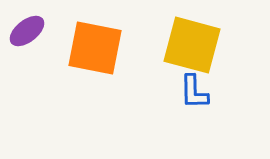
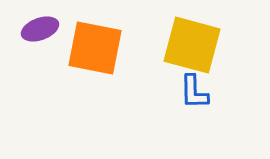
purple ellipse: moved 13 px right, 2 px up; rotated 18 degrees clockwise
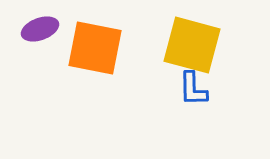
blue L-shape: moved 1 px left, 3 px up
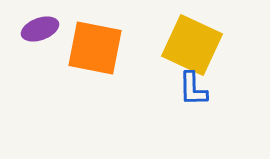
yellow square: rotated 10 degrees clockwise
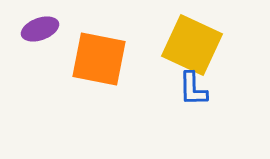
orange square: moved 4 px right, 11 px down
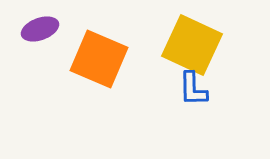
orange square: rotated 12 degrees clockwise
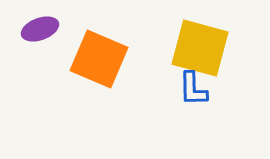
yellow square: moved 8 px right, 3 px down; rotated 10 degrees counterclockwise
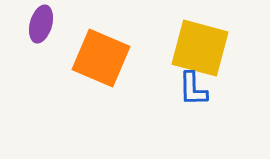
purple ellipse: moved 1 px right, 5 px up; rotated 54 degrees counterclockwise
orange square: moved 2 px right, 1 px up
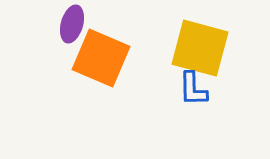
purple ellipse: moved 31 px right
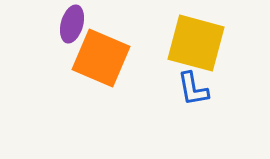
yellow square: moved 4 px left, 5 px up
blue L-shape: rotated 9 degrees counterclockwise
